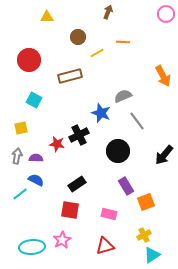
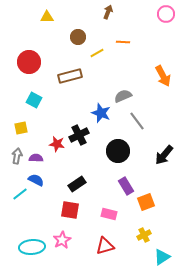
red circle: moved 2 px down
cyan triangle: moved 10 px right, 2 px down
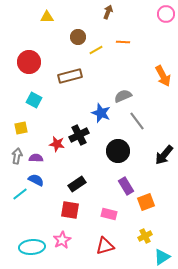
yellow line: moved 1 px left, 3 px up
yellow cross: moved 1 px right, 1 px down
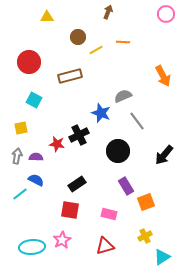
purple semicircle: moved 1 px up
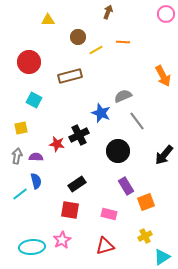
yellow triangle: moved 1 px right, 3 px down
blue semicircle: moved 1 px down; rotated 49 degrees clockwise
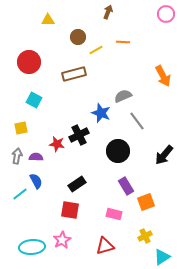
brown rectangle: moved 4 px right, 2 px up
blue semicircle: rotated 14 degrees counterclockwise
pink rectangle: moved 5 px right
